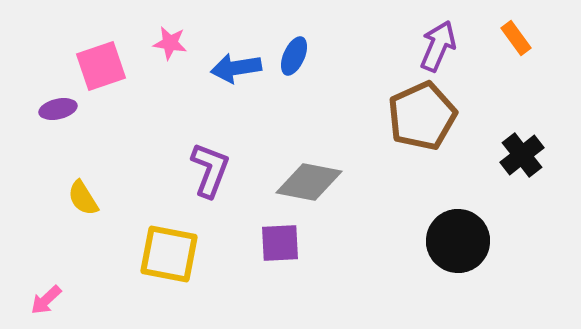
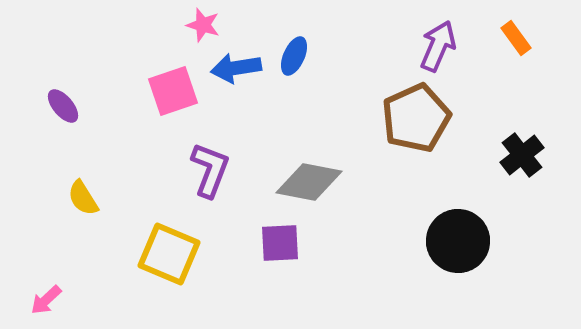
pink star: moved 33 px right, 18 px up; rotated 8 degrees clockwise
pink square: moved 72 px right, 25 px down
purple ellipse: moved 5 px right, 3 px up; rotated 63 degrees clockwise
brown pentagon: moved 6 px left, 2 px down
yellow square: rotated 12 degrees clockwise
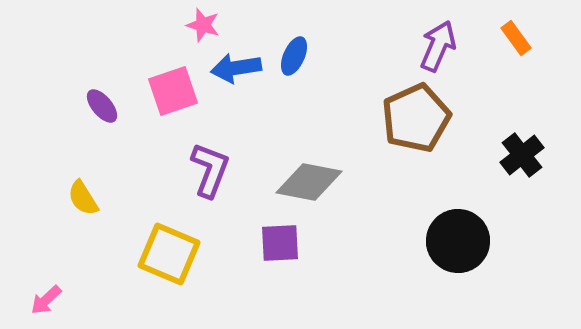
purple ellipse: moved 39 px right
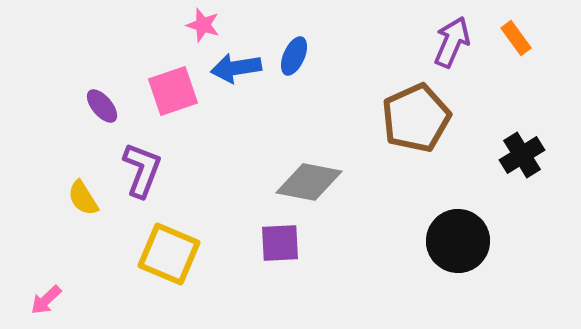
purple arrow: moved 14 px right, 4 px up
black cross: rotated 6 degrees clockwise
purple L-shape: moved 68 px left
